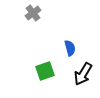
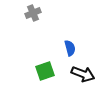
gray cross: rotated 14 degrees clockwise
black arrow: rotated 100 degrees counterclockwise
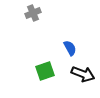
blue semicircle: rotated 14 degrees counterclockwise
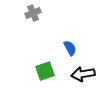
black arrow: rotated 150 degrees clockwise
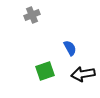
gray cross: moved 1 px left, 2 px down
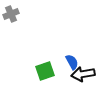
gray cross: moved 21 px left, 1 px up
blue semicircle: moved 2 px right, 14 px down
